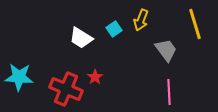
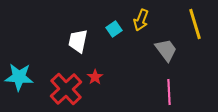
white trapezoid: moved 3 px left, 3 px down; rotated 70 degrees clockwise
red cross: rotated 24 degrees clockwise
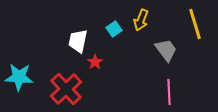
red star: moved 15 px up
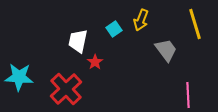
pink line: moved 19 px right, 3 px down
